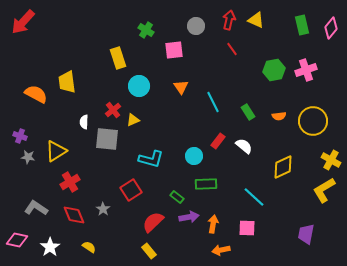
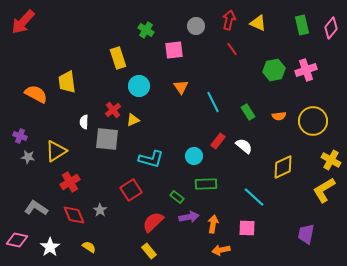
yellow triangle at (256, 20): moved 2 px right, 3 px down
gray star at (103, 209): moved 3 px left, 1 px down
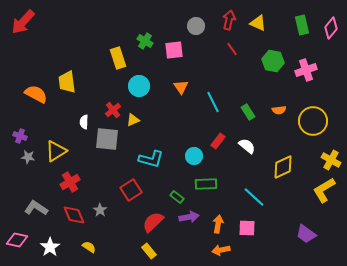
green cross at (146, 30): moved 1 px left, 11 px down
green hexagon at (274, 70): moved 1 px left, 9 px up; rotated 20 degrees clockwise
orange semicircle at (279, 116): moved 6 px up
white semicircle at (244, 146): moved 3 px right
orange arrow at (213, 224): moved 5 px right
purple trapezoid at (306, 234): rotated 65 degrees counterclockwise
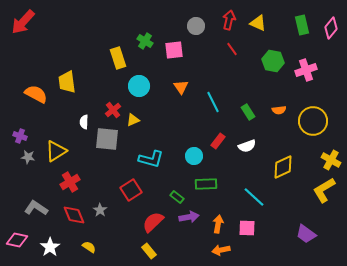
white semicircle at (247, 146): rotated 120 degrees clockwise
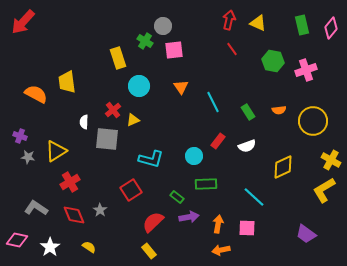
gray circle at (196, 26): moved 33 px left
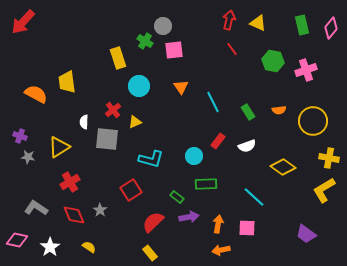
yellow triangle at (133, 120): moved 2 px right, 2 px down
yellow triangle at (56, 151): moved 3 px right, 4 px up
yellow cross at (331, 160): moved 2 px left, 2 px up; rotated 18 degrees counterclockwise
yellow diamond at (283, 167): rotated 60 degrees clockwise
yellow rectangle at (149, 251): moved 1 px right, 2 px down
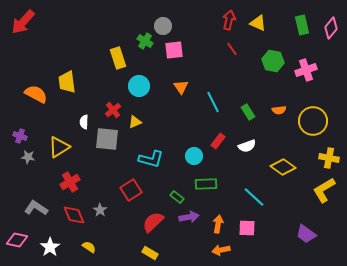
yellow rectangle at (150, 253): rotated 21 degrees counterclockwise
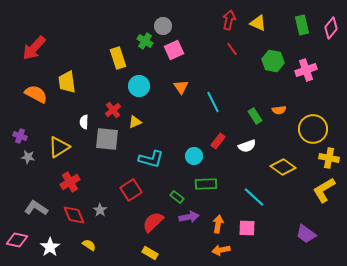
red arrow at (23, 22): moved 11 px right, 26 px down
pink square at (174, 50): rotated 18 degrees counterclockwise
green rectangle at (248, 112): moved 7 px right, 4 px down
yellow circle at (313, 121): moved 8 px down
yellow semicircle at (89, 247): moved 2 px up
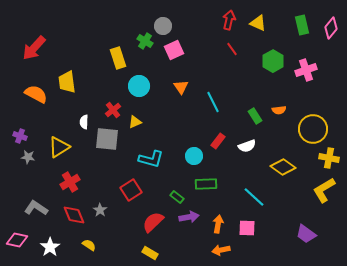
green hexagon at (273, 61): rotated 20 degrees clockwise
